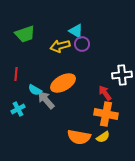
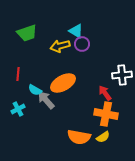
green trapezoid: moved 2 px right, 1 px up
red line: moved 2 px right
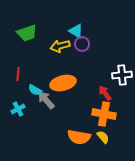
orange ellipse: rotated 15 degrees clockwise
orange cross: moved 2 px left
yellow semicircle: rotated 96 degrees counterclockwise
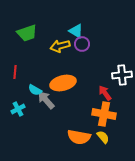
red line: moved 3 px left, 2 px up
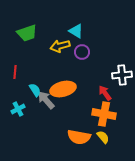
purple circle: moved 8 px down
orange ellipse: moved 6 px down
cyan semicircle: rotated 152 degrees counterclockwise
